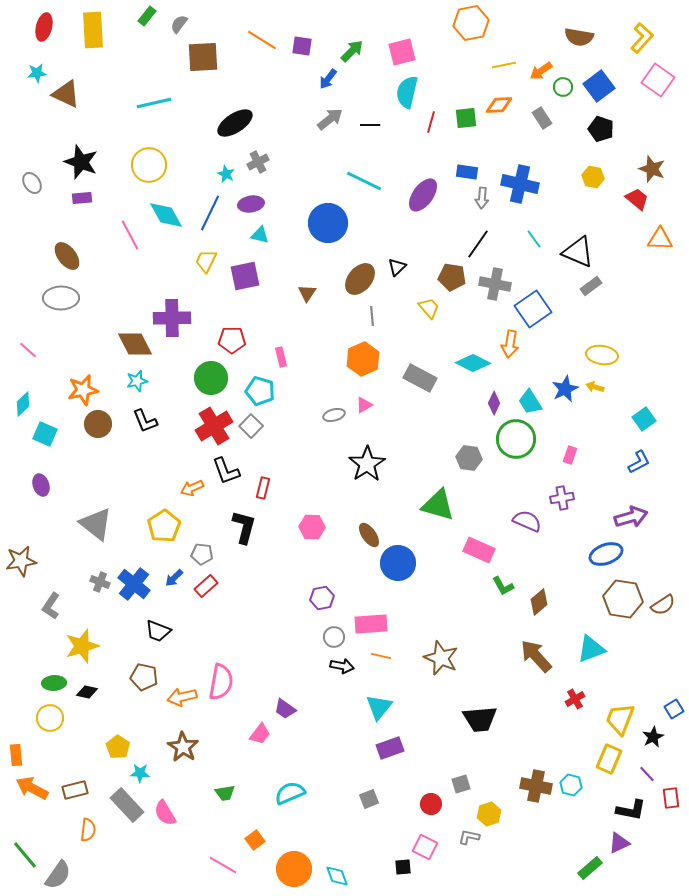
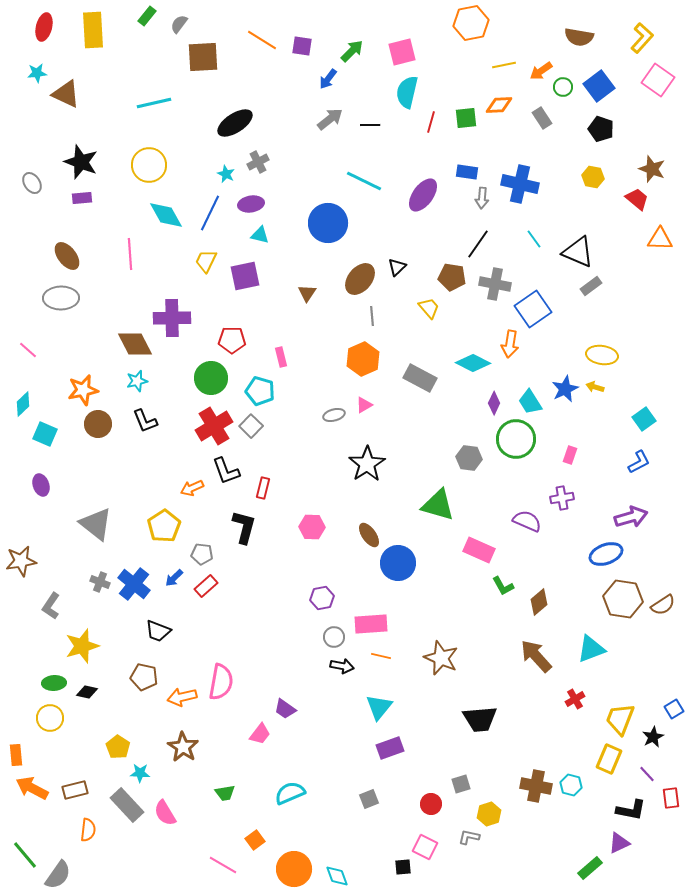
pink line at (130, 235): moved 19 px down; rotated 24 degrees clockwise
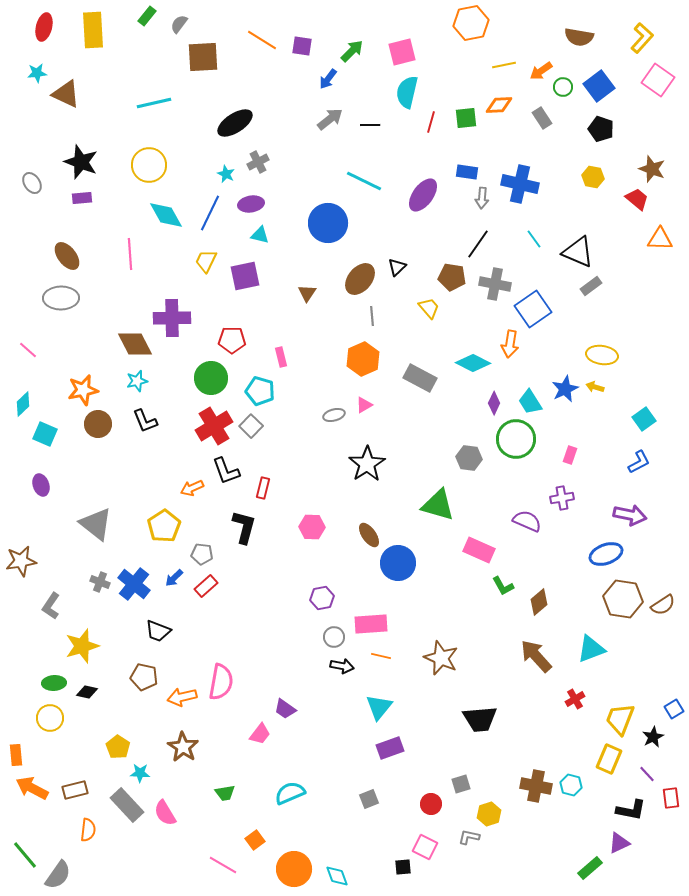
purple arrow at (631, 517): moved 1 px left, 2 px up; rotated 28 degrees clockwise
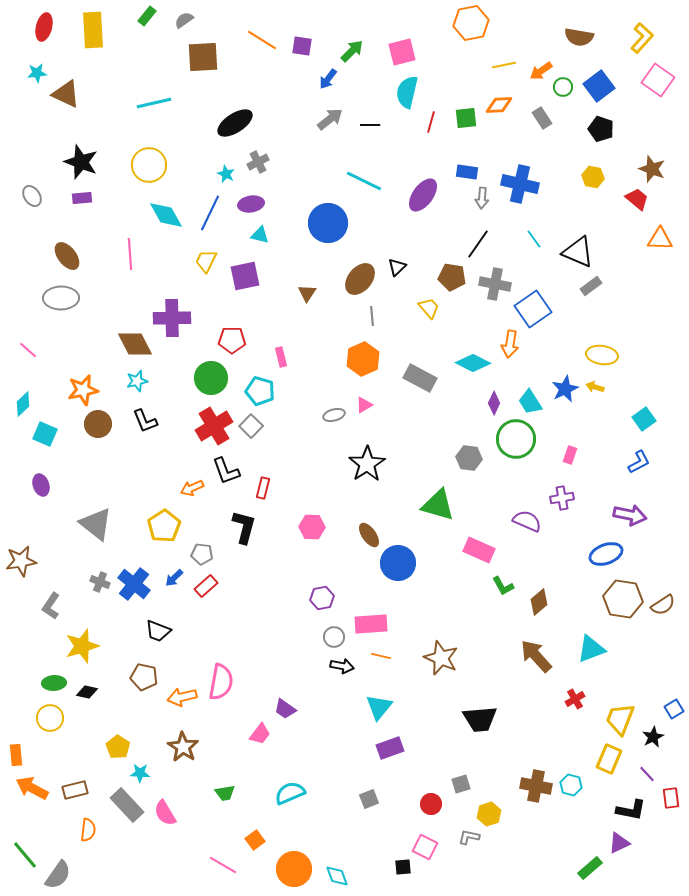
gray semicircle at (179, 24): moved 5 px right, 4 px up; rotated 18 degrees clockwise
gray ellipse at (32, 183): moved 13 px down
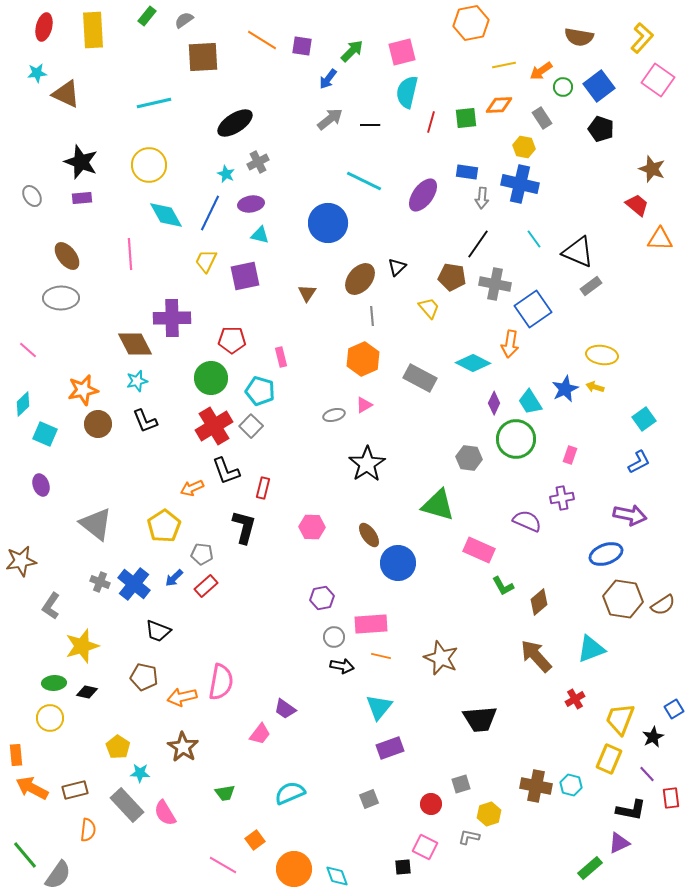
yellow hexagon at (593, 177): moved 69 px left, 30 px up
red trapezoid at (637, 199): moved 6 px down
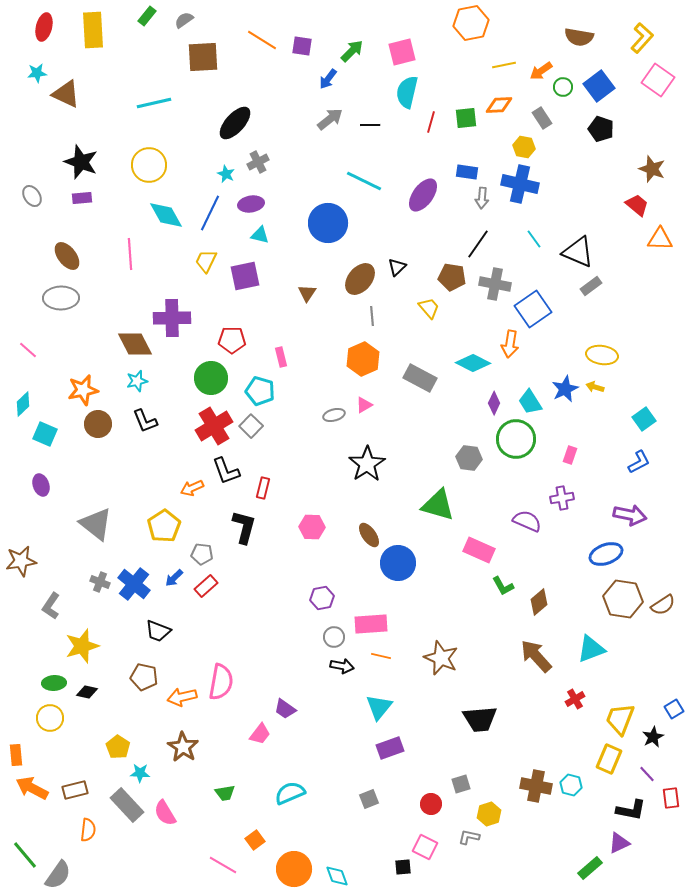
black ellipse at (235, 123): rotated 15 degrees counterclockwise
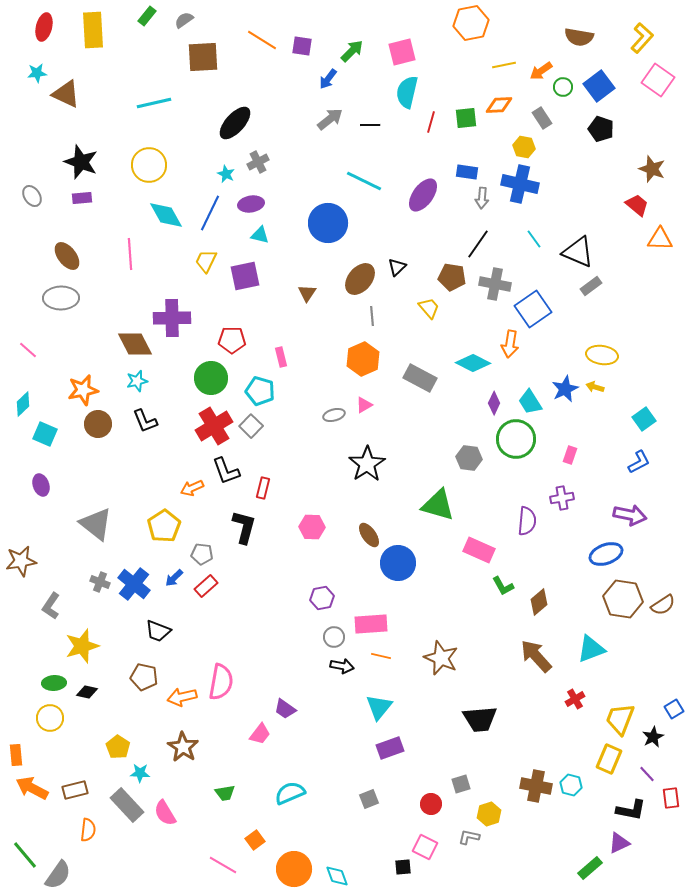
purple semicircle at (527, 521): rotated 72 degrees clockwise
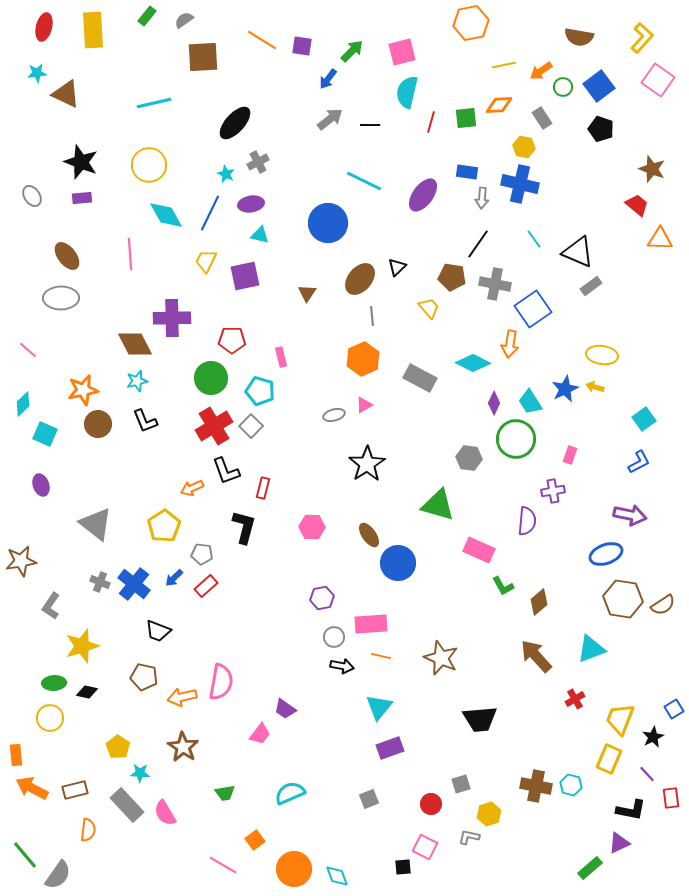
purple cross at (562, 498): moved 9 px left, 7 px up
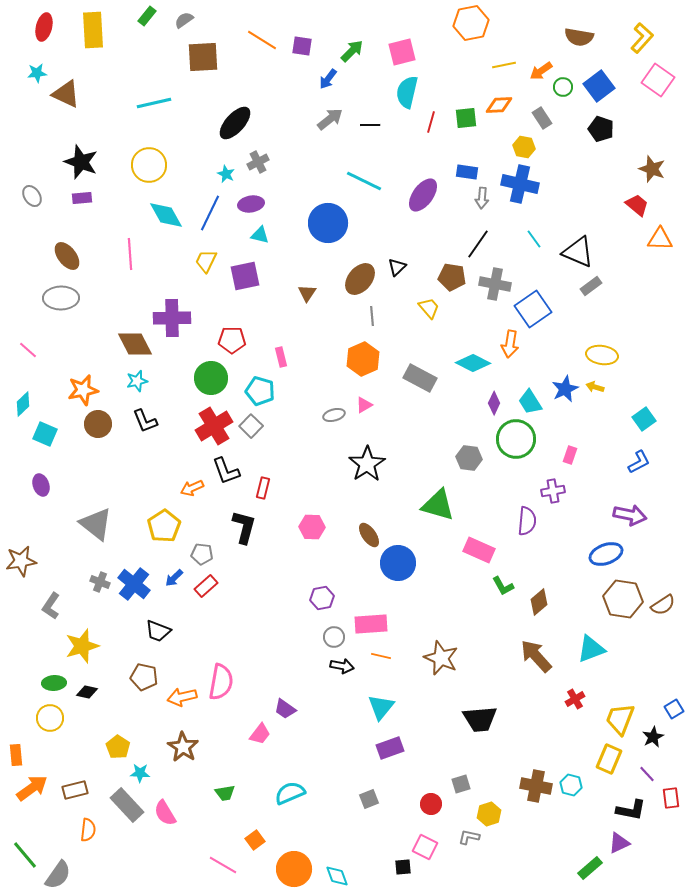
cyan triangle at (379, 707): moved 2 px right
orange arrow at (32, 788): rotated 116 degrees clockwise
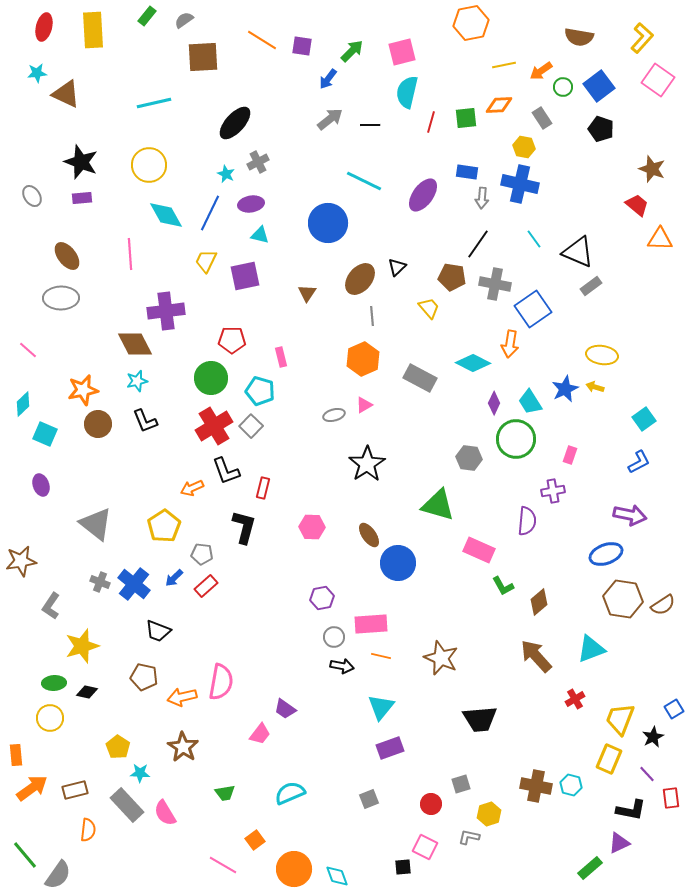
purple cross at (172, 318): moved 6 px left, 7 px up; rotated 6 degrees counterclockwise
